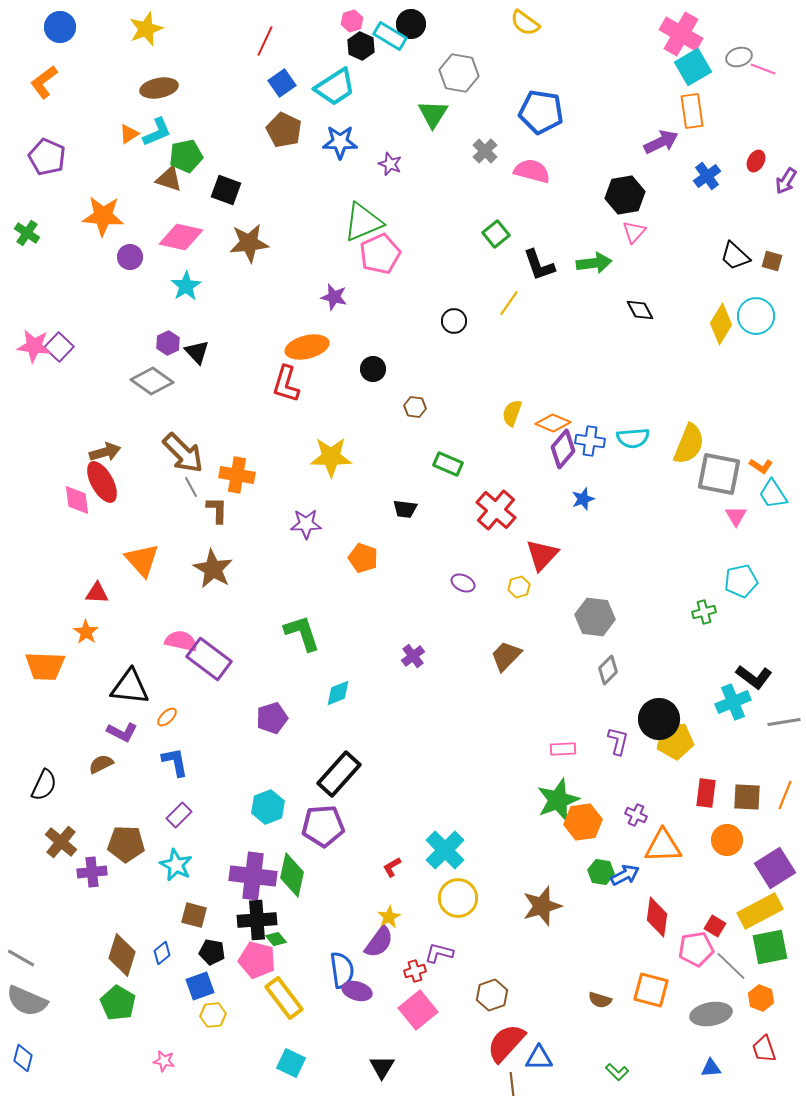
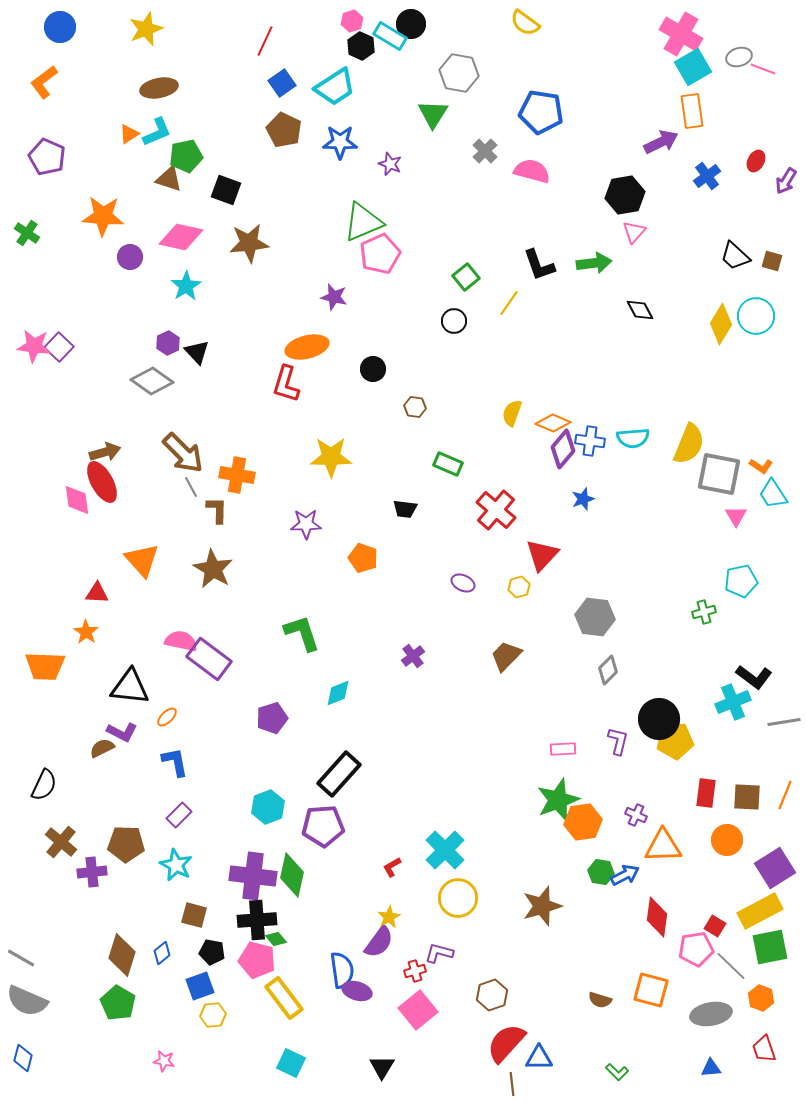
green square at (496, 234): moved 30 px left, 43 px down
brown semicircle at (101, 764): moved 1 px right, 16 px up
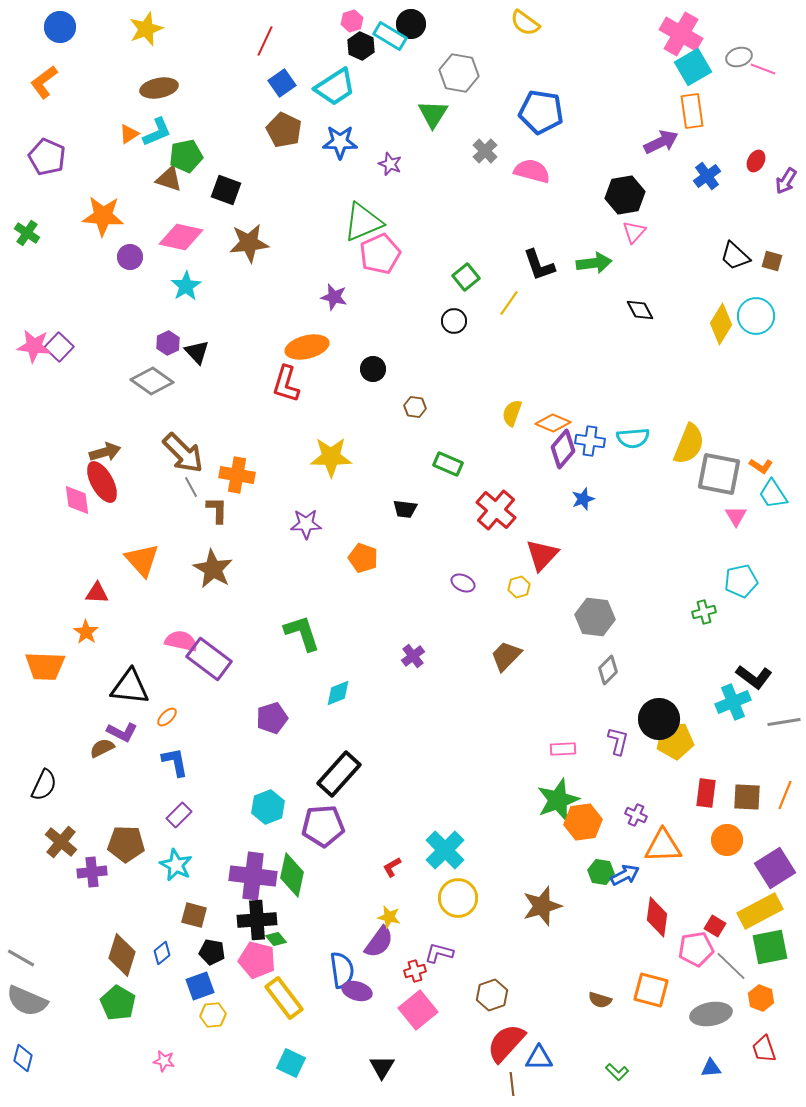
yellow star at (389, 917): rotated 30 degrees counterclockwise
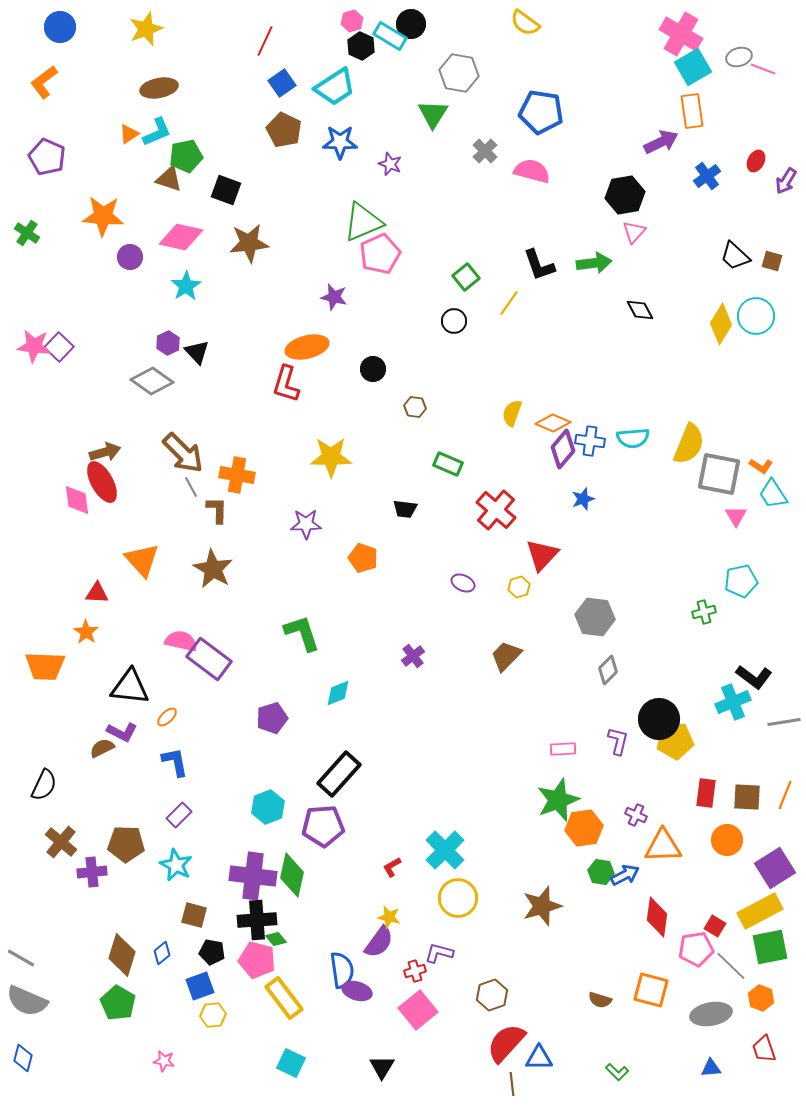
orange hexagon at (583, 822): moved 1 px right, 6 px down
